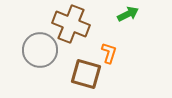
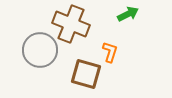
orange L-shape: moved 1 px right, 1 px up
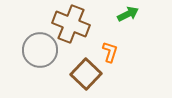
brown square: rotated 28 degrees clockwise
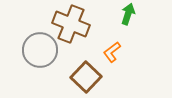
green arrow: rotated 45 degrees counterclockwise
orange L-shape: moved 2 px right; rotated 145 degrees counterclockwise
brown square: moved 3 px down
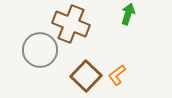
orange L-shape: moved 5 px right, 23 px down
brown square: moved 1 px up
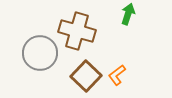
brown cross: moved 6 px right, 7 px down; rotated 6 degrees counterclockwise
gray circle: moved 3 px down
